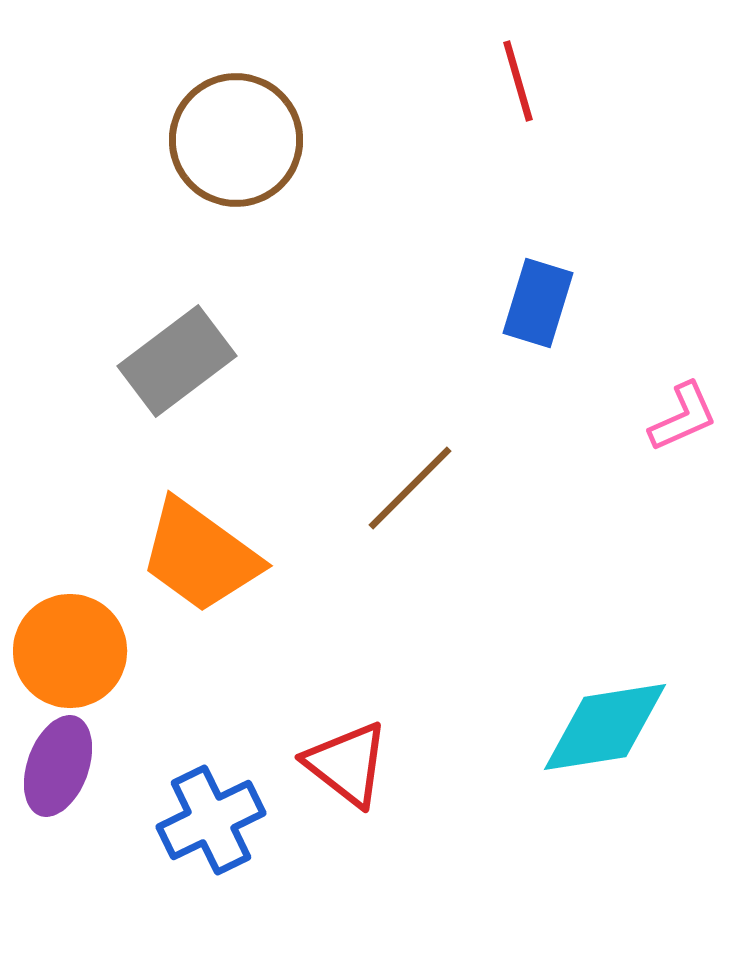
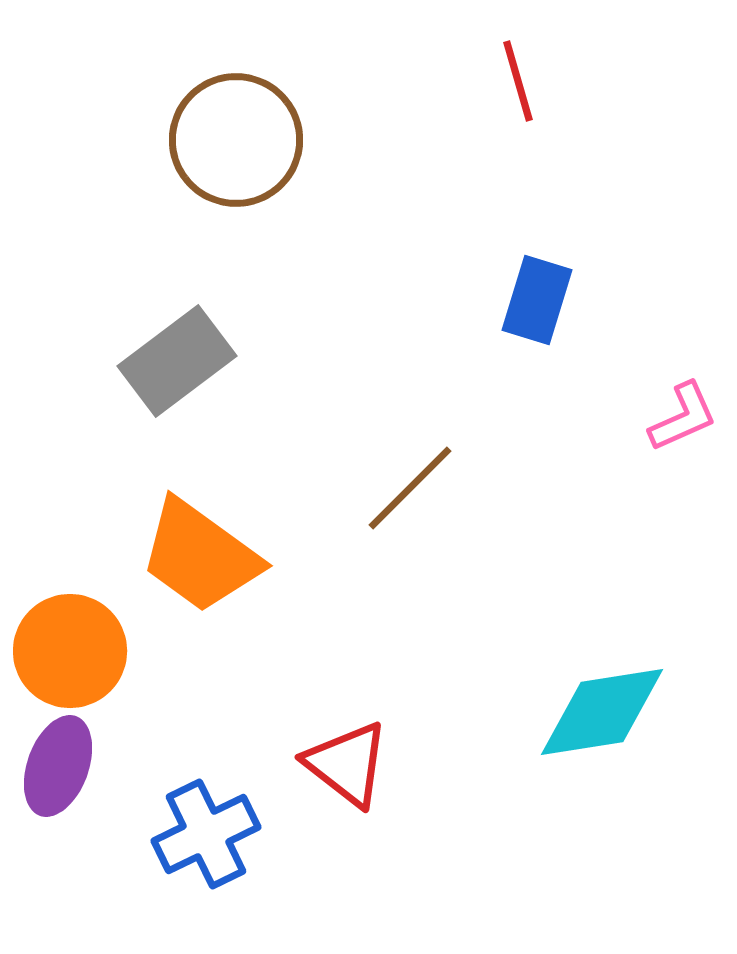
blue rectangle: moved 1 px left, 3 px up
cyan diamond: moved 3 px left, 15 px up
blue cross: moved 5 px left, 14 px down
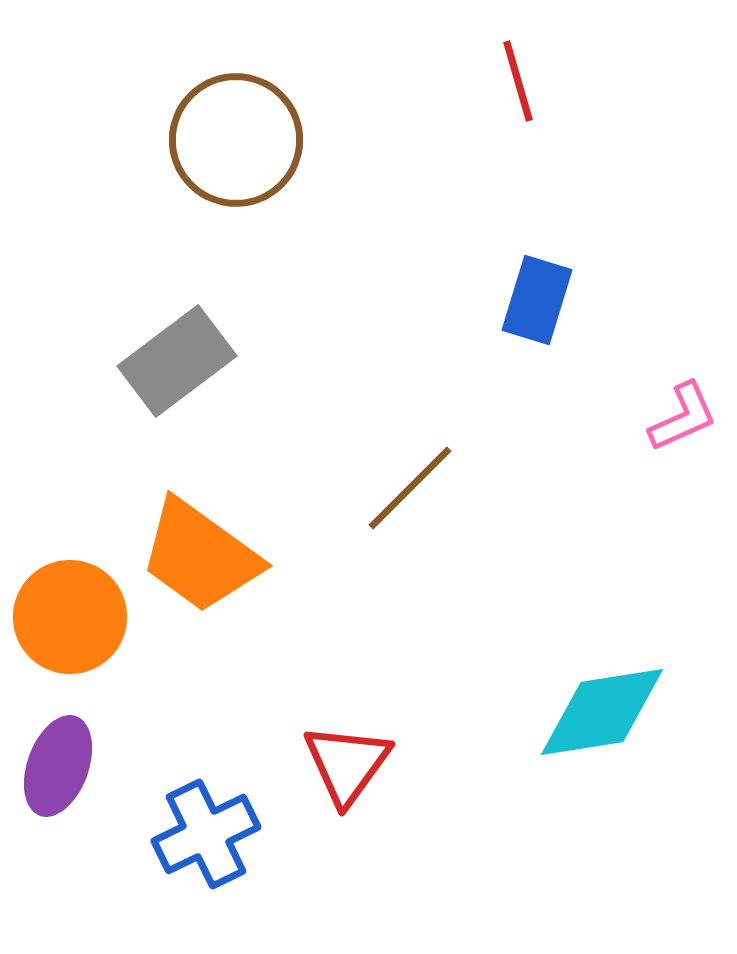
orange circle: moved 34 px up
red triangle: rotated 28 degrees clockwise
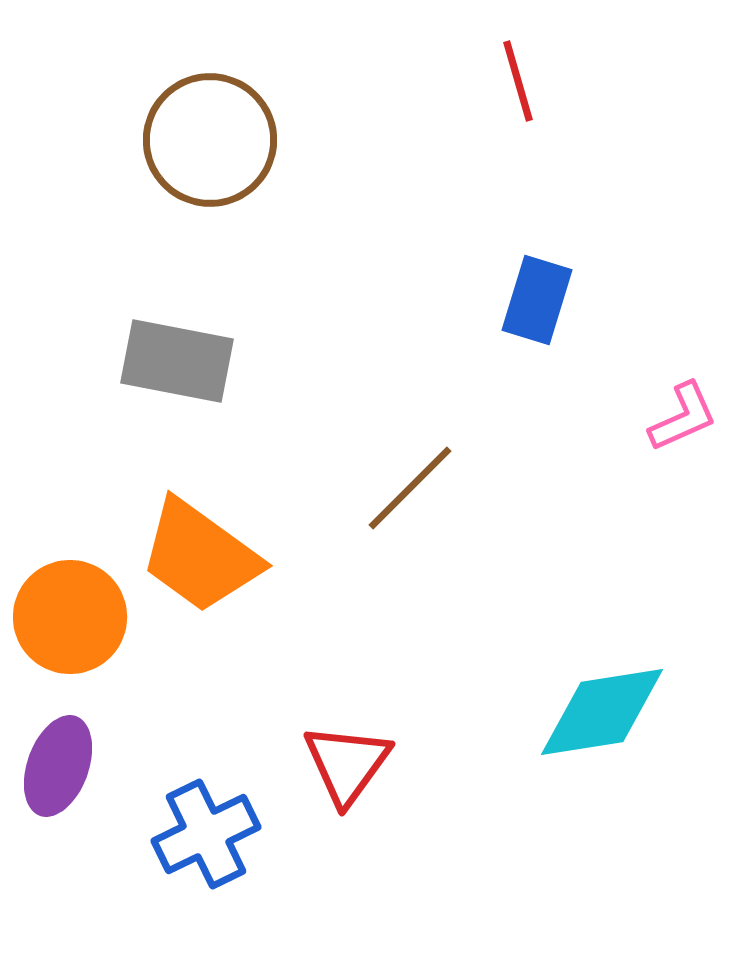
brown circle: moved 26 px left
gray rectangle: rotated 48 degrees clockwise
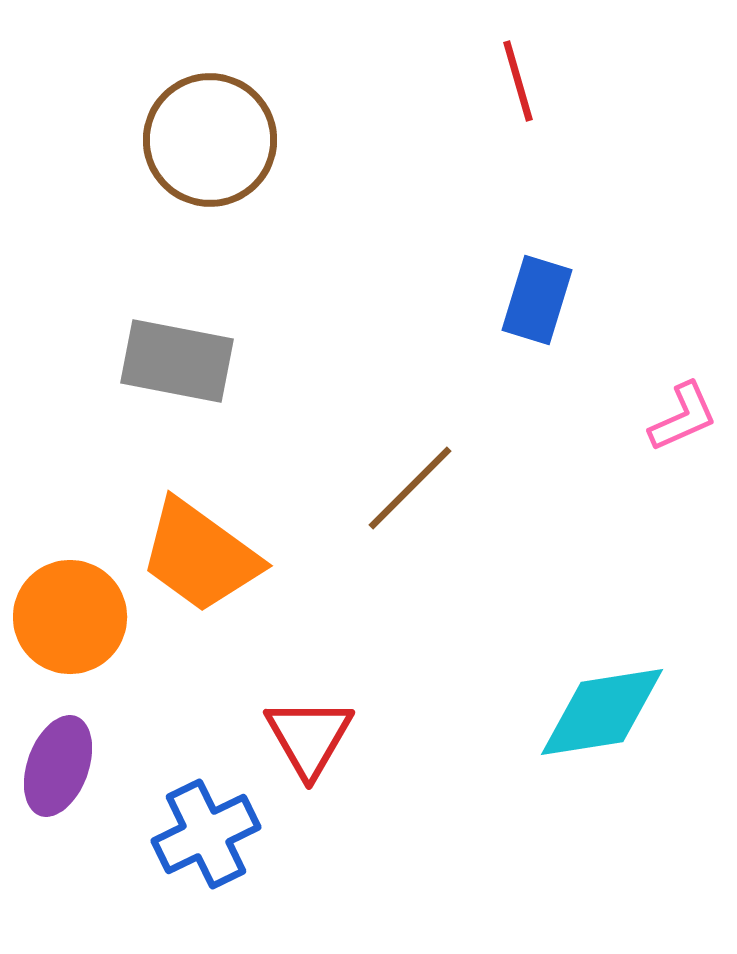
red triangle: moved 38 px left, 27 px up; rotated 6 degrees counterclockwise
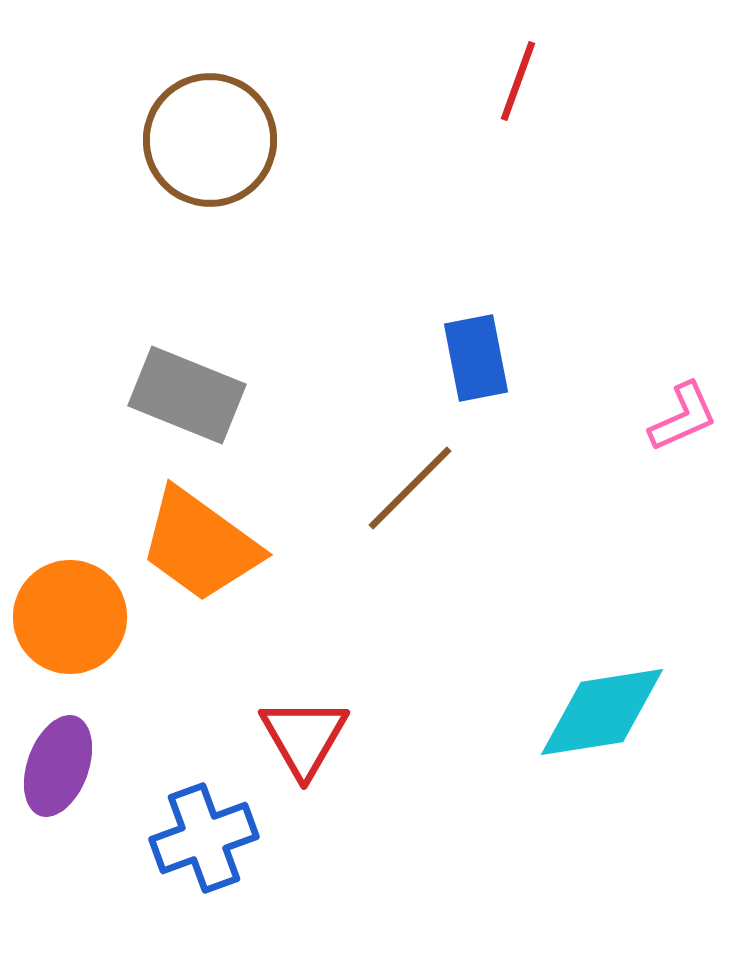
red line: rotated 36 degrees clockwise
blue rectangle: moved 61 px left, 58 px down; rotated 28 degrees counterclockwise
gray rectangle: moved 10 px right, 34 px down; rotated 11 degrees clockwise
orange trapezoid: moved 11 px up
red triangle: moved 5 px left
blue cross: moved 2 px left, 4 px down; rotated 6 degrees clockwise
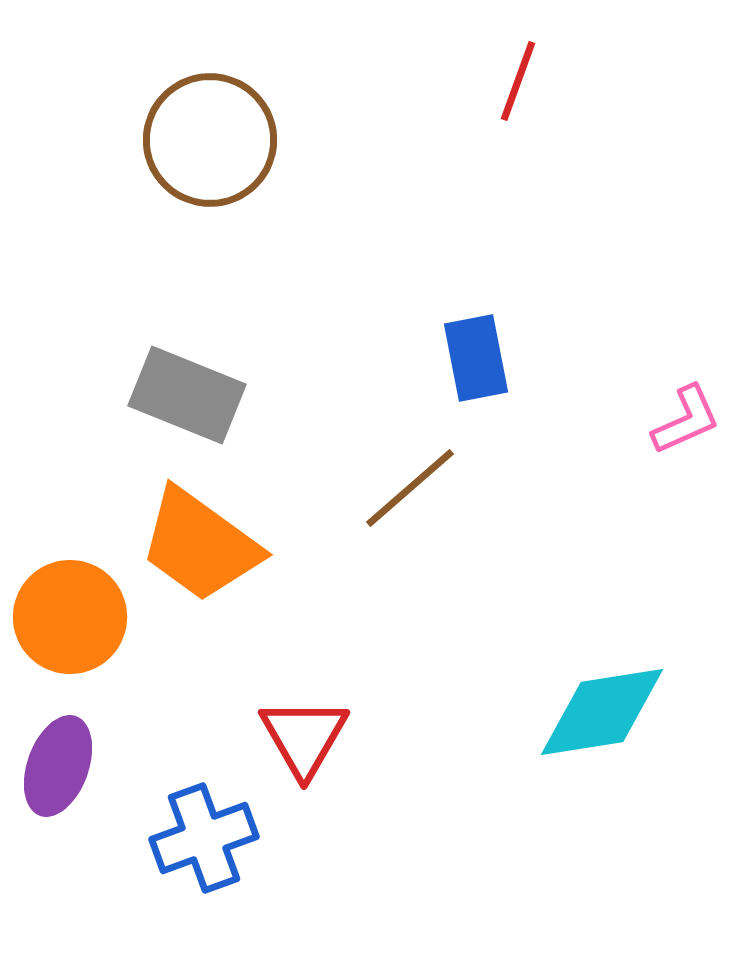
pink L-shape: moved 3 px right, 3 px down
brown line: rotated 4 degrees clockwise
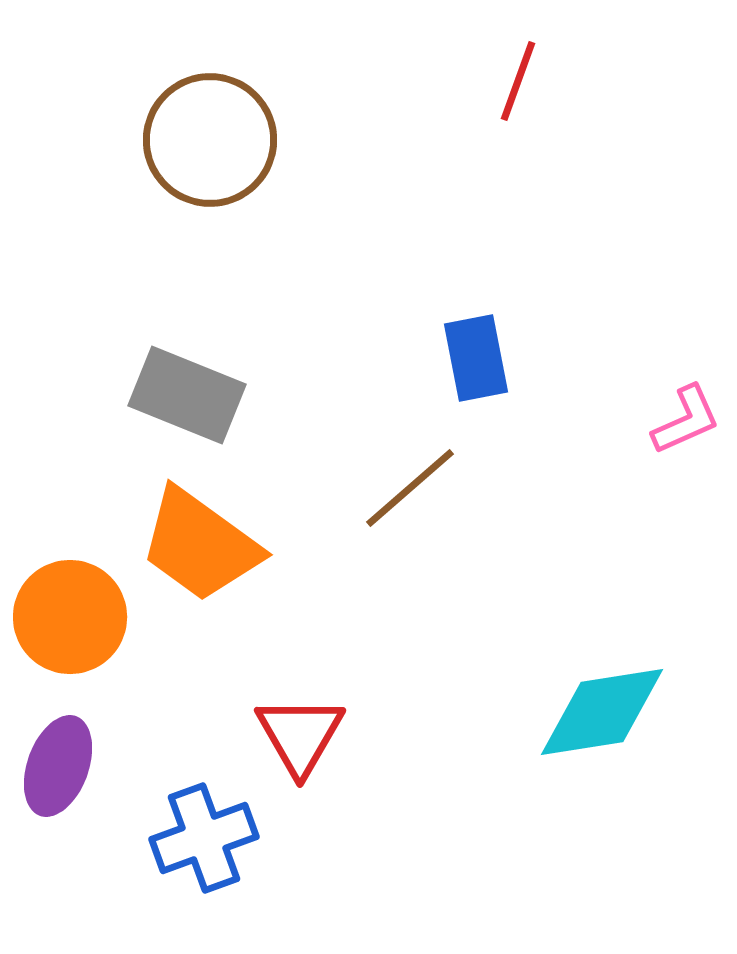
red triangle: moved 4 px left, 2 px up
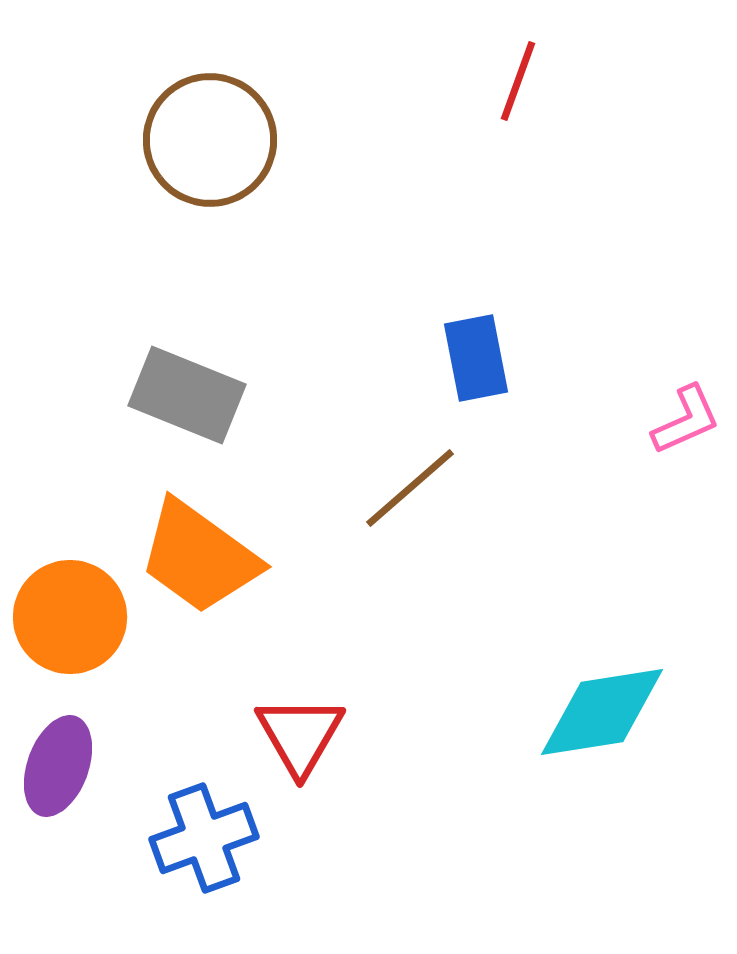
orange trapezoid: moved 1 px left, 12 px down
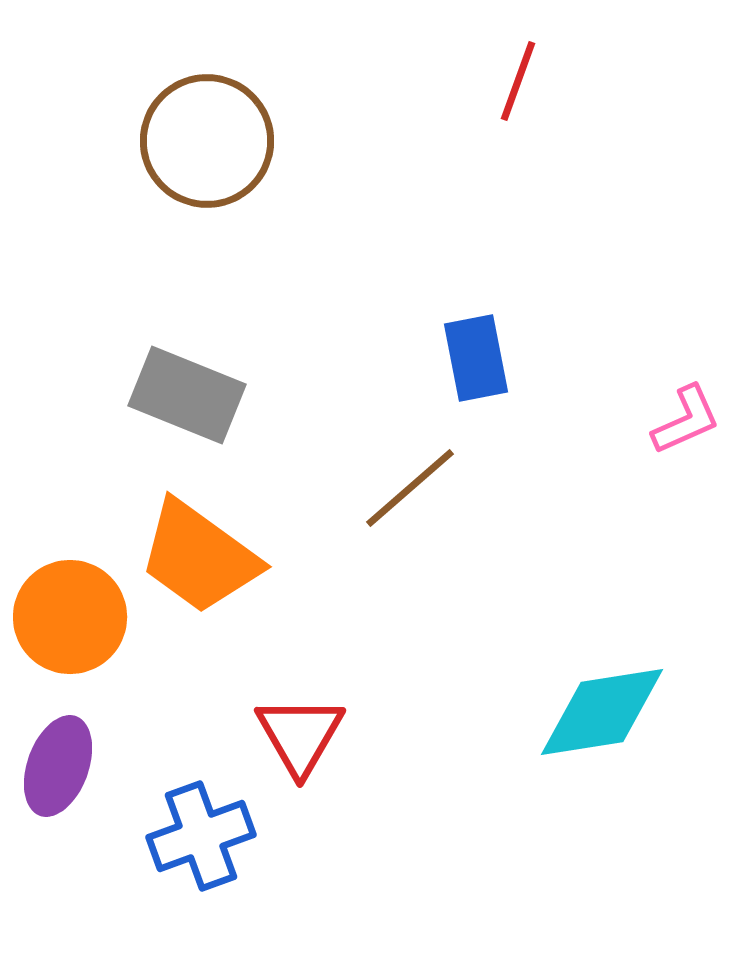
brown circle: moved 3 px left, 1 px down
blue cross: moved 3 px left, 2 px up
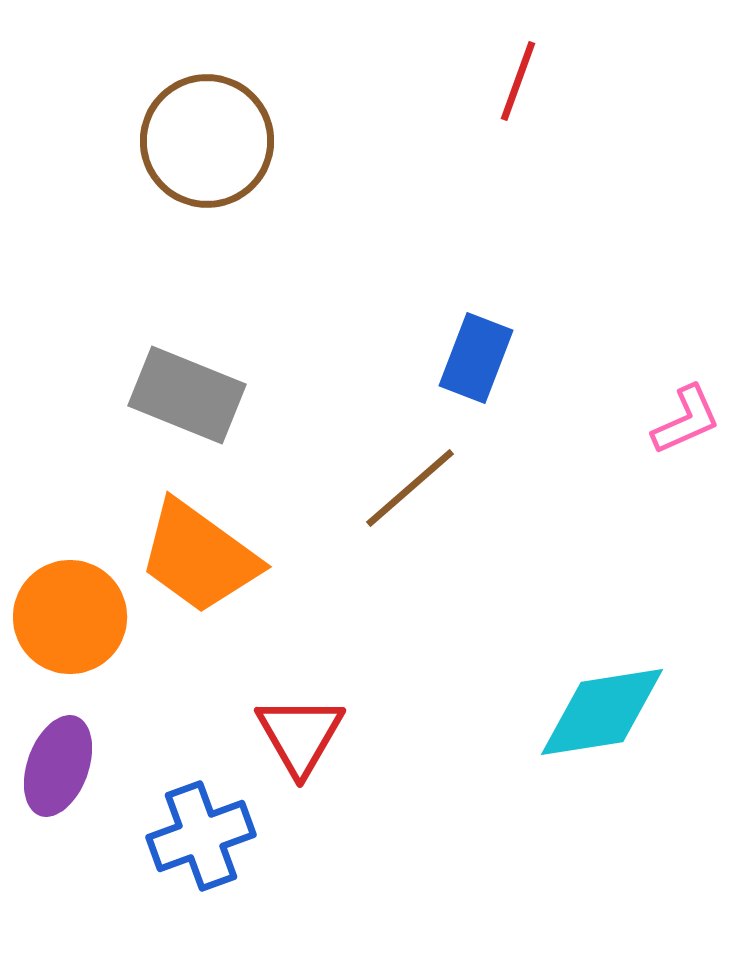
blue rectangle: rotated 32 degrees clockwise
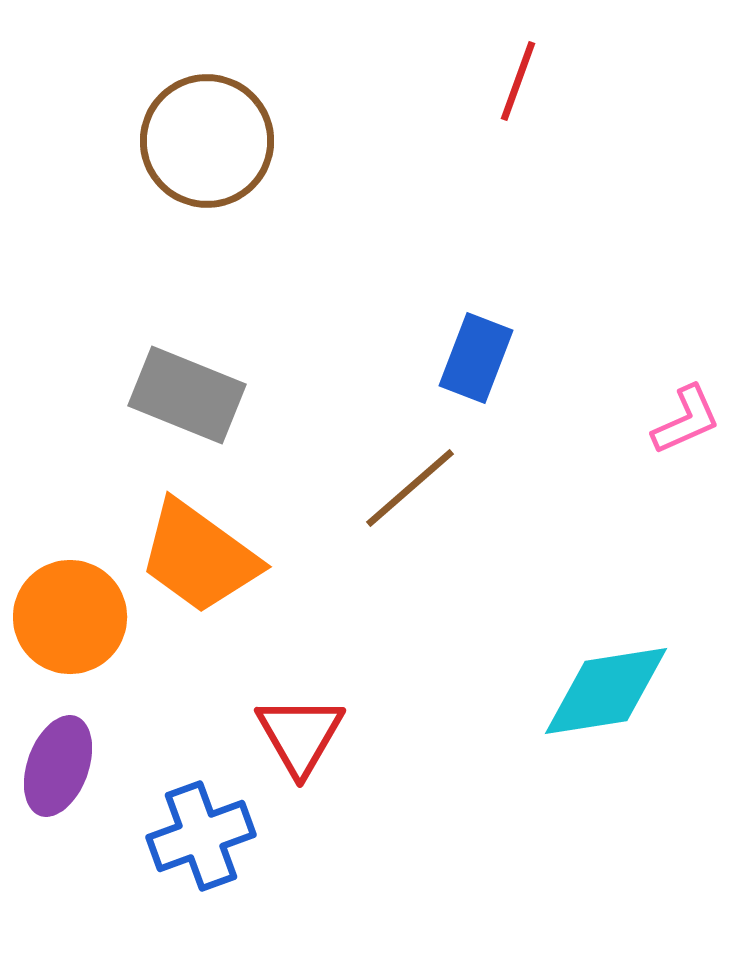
cyan diamond: moved 4 px right, 21 px up
